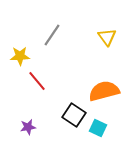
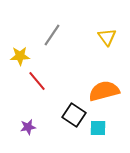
cyan square: rotated 24 degrees counterclockwise
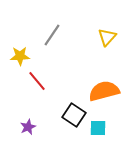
yellow triangle: rotated 18 degrees clockwise
purple star: rotated 14 degrees counterclockwise
